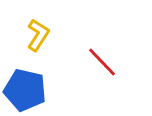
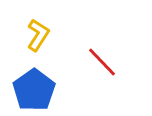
blue pentagon: moved 9 px right; rotated 24 degrees clockwise
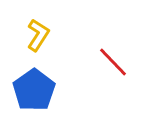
red line: moved 11 px right
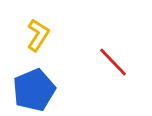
blue pentagon: rotated 12 degrees clockwise
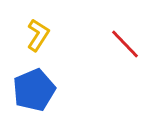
red line: moved 12 px right, 18 px up
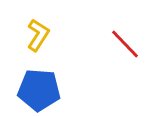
blue pentagon: moved 5 px right; rotated 27 degrees clockwise
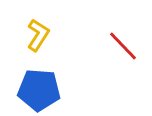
red line: moved 2 px left, 2 px down
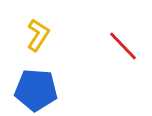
blue pentagon: moved 3 px left
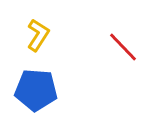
red line: moved 1 px down
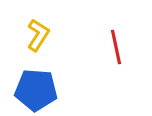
red line: moved 7 px left; rotated 32 degrees clockwise
